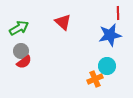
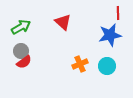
green arrow: moved 2 px right, 1 px up
orange cross: moved 15 px left, 15 px up
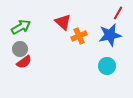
red line: rotated 32 degrees clockwise
gray circle: moved 1 px left, 2 px up
orange cross: moved 1 px left, 28 px up
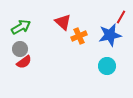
red line: moved 3 px right, 4 px down
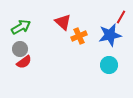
cyan circle: moved 2 px right, 1 px up
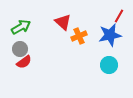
red line: moved 2 px left, 1 px up
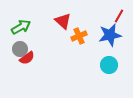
red triangle: moved 1 px up
red semicircle: moved 3 px right, 4 px up
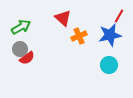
red triangle: moved 3 px up
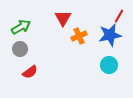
red triangle: rotated 18 degrees clockwise
red semicircle: moved 3 px right, 14 px down
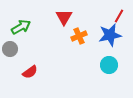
red triangle: moved 1 px right, 1 px up
gray circle: moved 10 px left
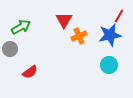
red triangle: moved 3 px down
